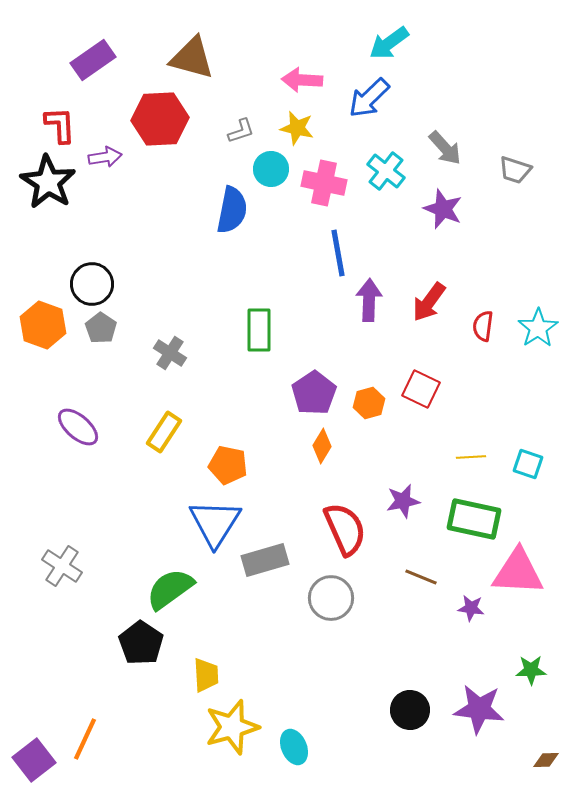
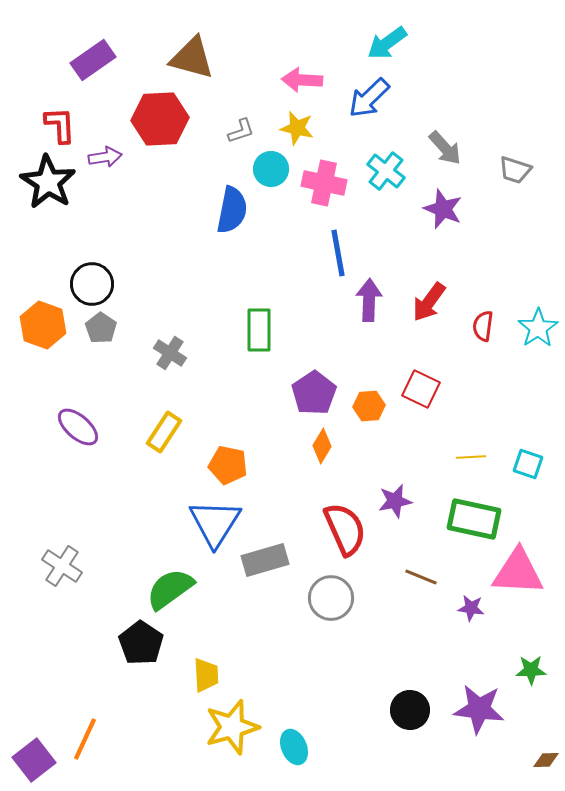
cyan arrow at (389, 43): moved 2 px left
orange hexagon at (369, 403): moved 3 px down; rotated 12 degrees clockwise
purple star at (403, 501): moved 8 px left
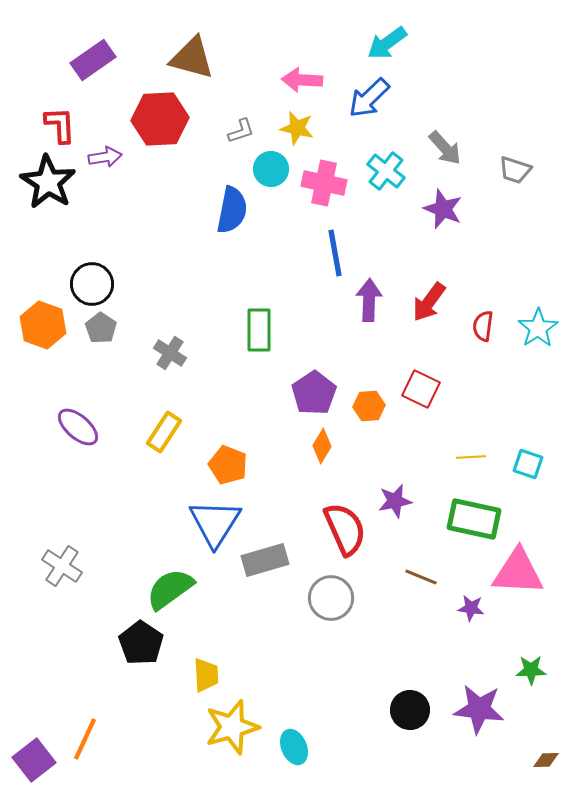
blue line at (338, 253): moved 3 px left
orange pentagon at (228, 465): rotated 9 degrees clockwise
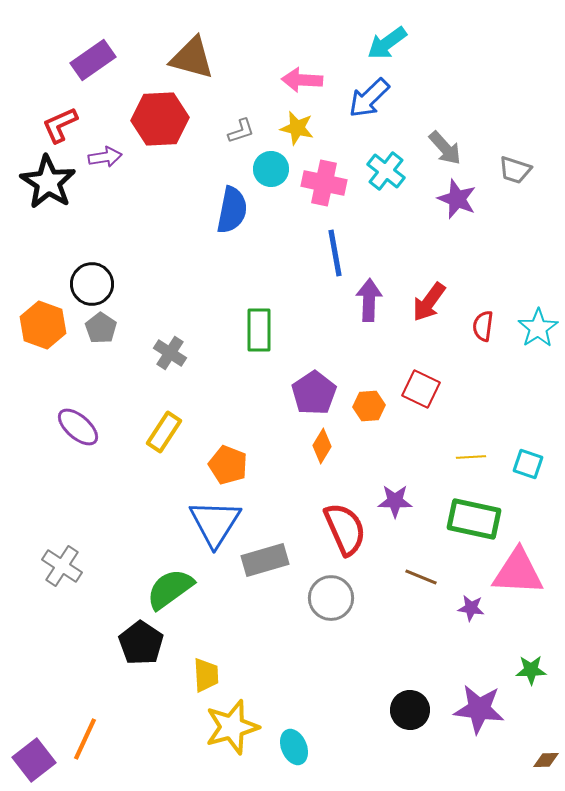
red L-shape at (60, 125): rotated 111 degrees counterclockwise
purple star at (443, 209): moved 14 px right, 10 px up
purple star at (395, 501): rotated 12 degrees clockwise
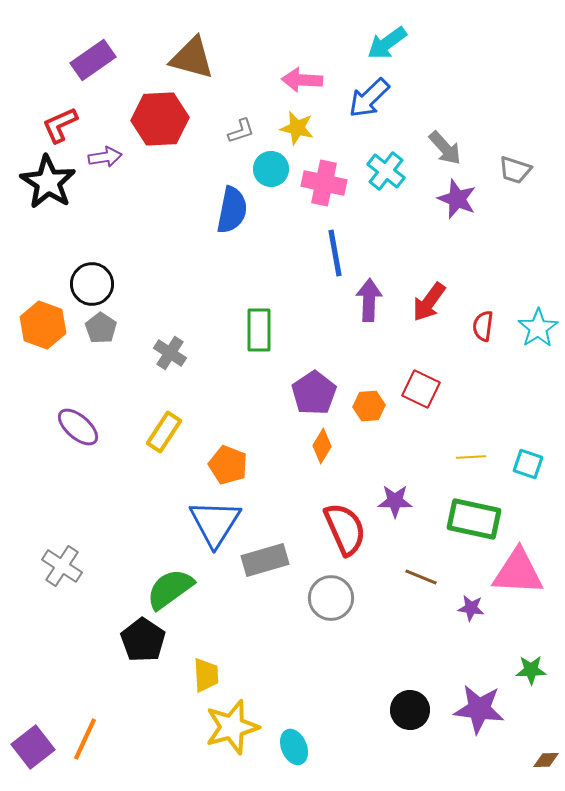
black pentagon at (141, 643): moved 2 px right, 3 px up
purple square at (34, 760): moved 1 px left, 13 px up
